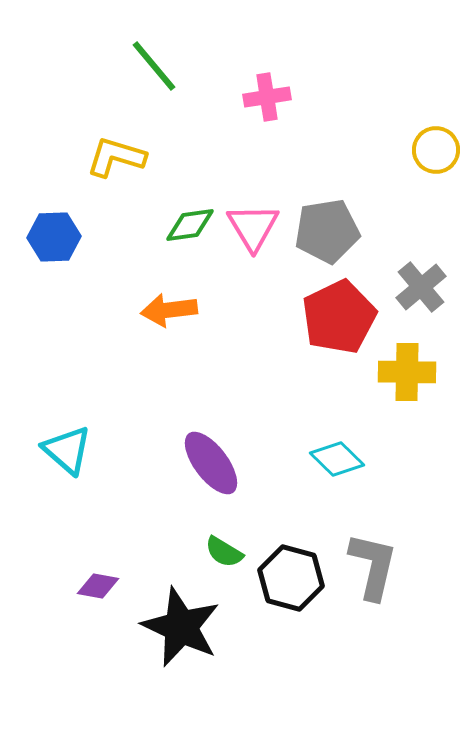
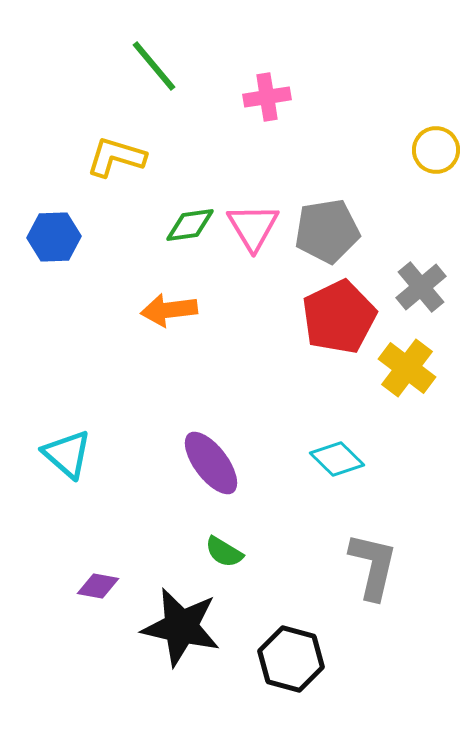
yellow cross: moved 4 px up; rotated 36 degrees clockwise
cyan triangle: moved 4 px down
black hexagon: moved 81 px down
black star: rotated 12 degrees counterclockwise
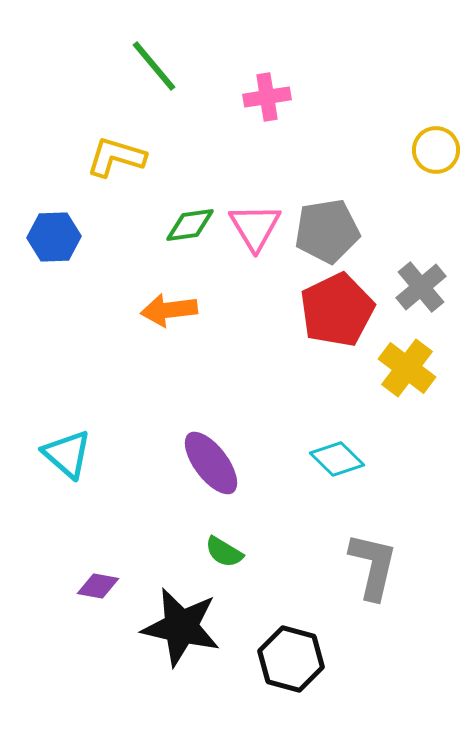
pink triangle: moved 2 px right
red pentagon: moved 2 px left, 7 px up
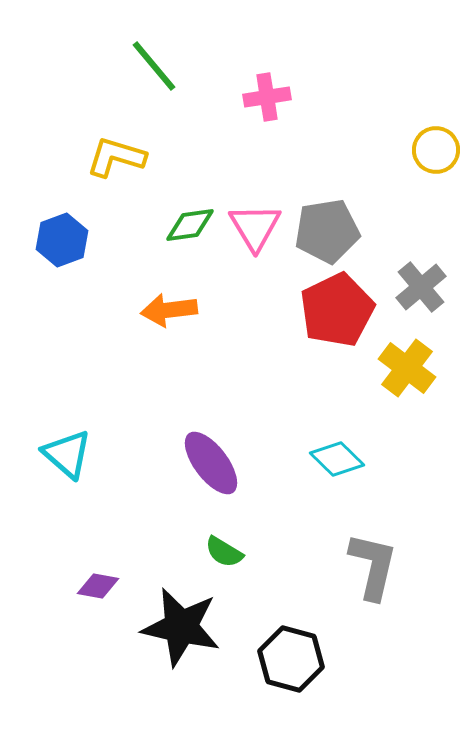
blue hexagon: moved 8 px right, 3 px down; rotated 18 degrees counterclockwise
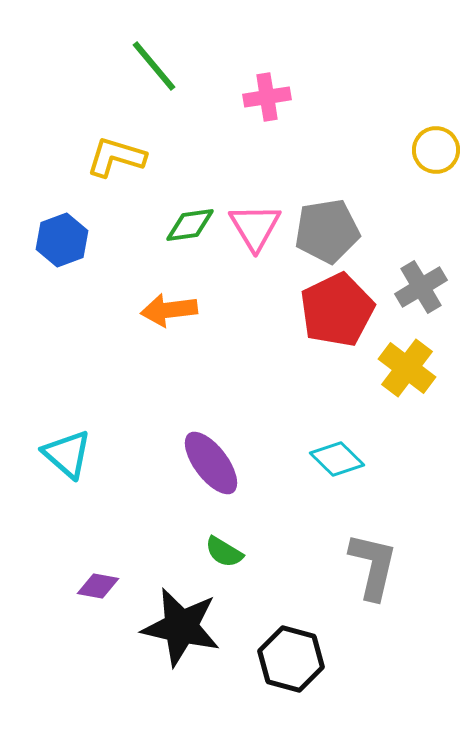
gray cross: rotated 9 degrees clockwise
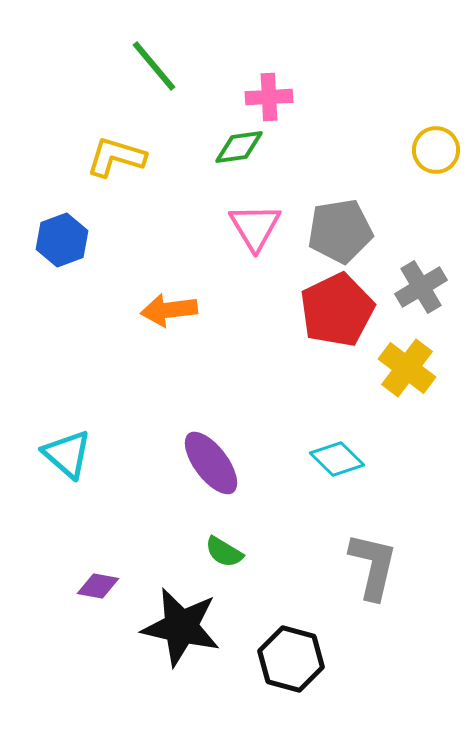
pink cross: moved 2 px right; rotated 6 degrees clockwise
green diamond: moved 49 px right, 78 px up
gray pentagon: moved 13 px right
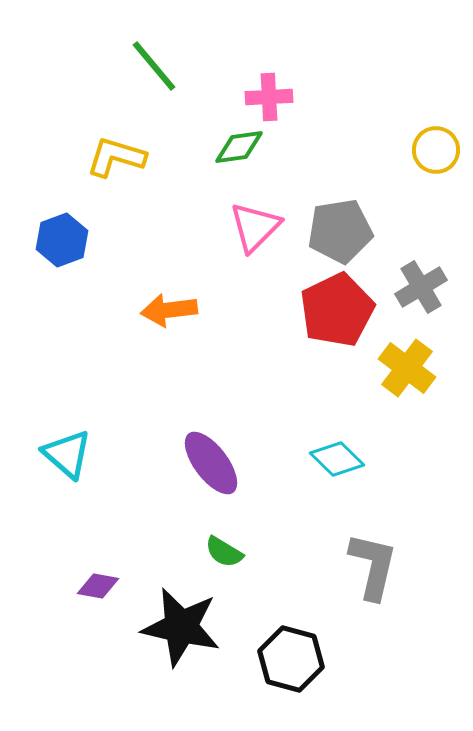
pink triangle: rotated 16 degrees clockwise
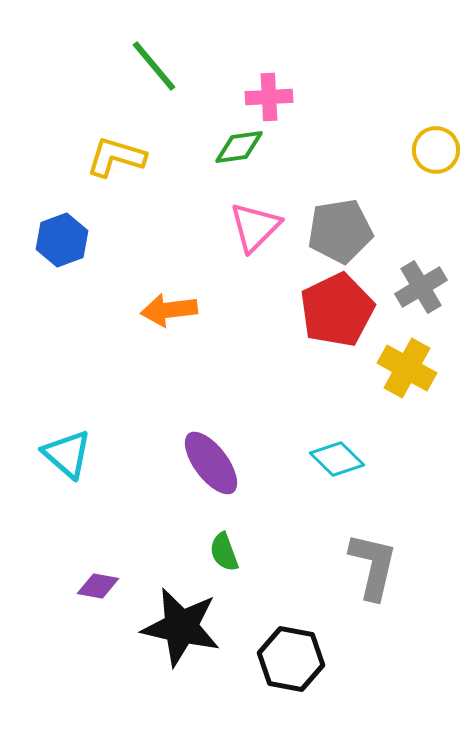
yellow cross: rotated 8 degrees counterclockwise
green semicircle: rotated 39 degrees clockwise
black hexagon: rotated 4 degrees counterclockwise
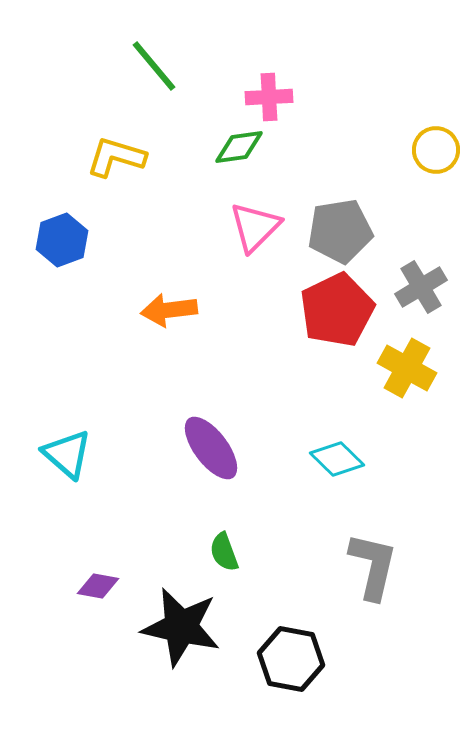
purple ellipse: moved 15 px up
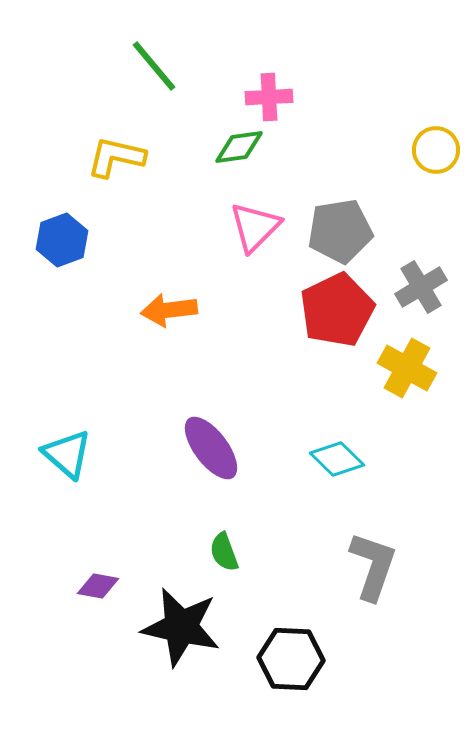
yellow L-shape: rotated 4 degrees counterclockwise
gray L-shape: rotated 6 degrees clockwise
black hexagon: rotated 8 degrees counterclockwise
